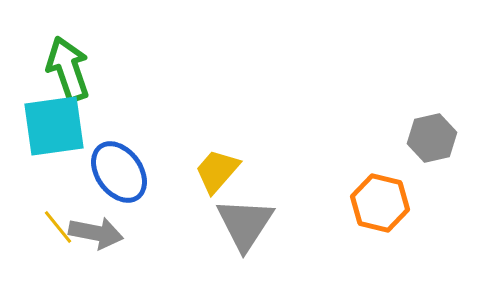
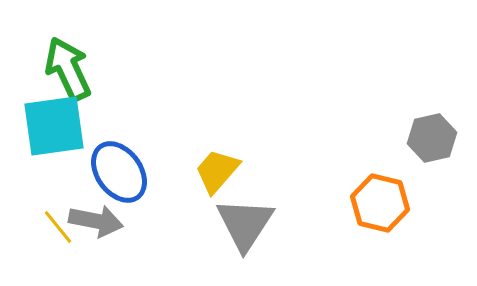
green arrow: rotated 6 degrees counterclockwise
gray arrow: moved 12 px up
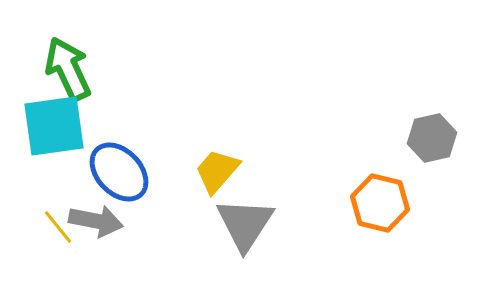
blue ellipse: rotated 8 degrees counterclockwise
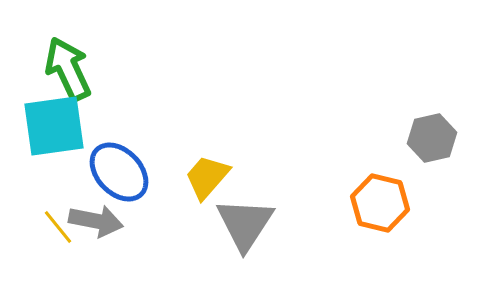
yellow trapezoid: moved 10 px left, 6 px down
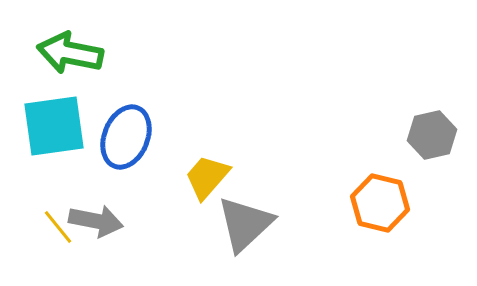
green arrow: moved 2 px right, 16 px up; rotated 54 degrees counterclockwise
gray hexagon: moved 3 px up
blue ellipse: moved 7 px right, 35 px up; rotated 66 degrees clockwise
gray triangle: rotated 14 degrees clockwise
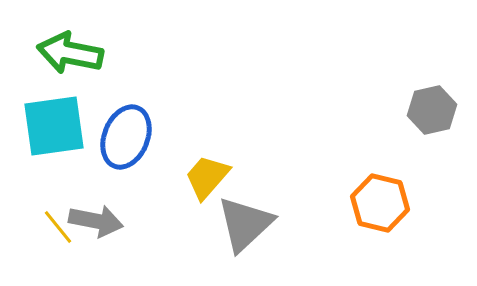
gray hexagon: moved 25 px up
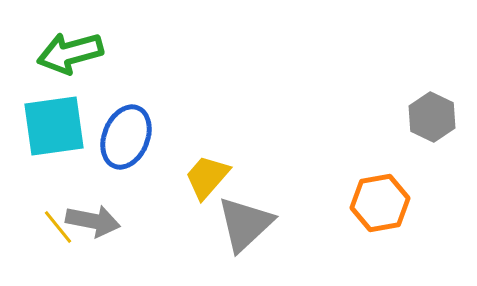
green arrow: rotated 26 degrees counterclockwise
gray hexagon: moved 7 px down; rotated 21 degrees counterclockwise
orange hexagon: rotated 24 degrees counterclockwise
gray arrow: moved 3 px left
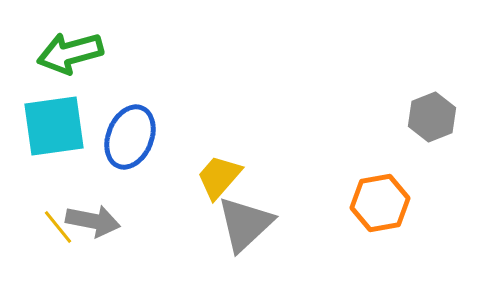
gray hexagon: rotated 12 degrees clockwise
blue ellipse: moved 4 px right
yellow trapezoid: moved 12 px right
